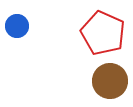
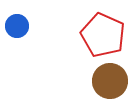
red pentagon: moved 2 px down
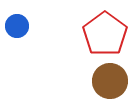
red pentagon: moved 2 px right, 1 px up; rotated 12 degrees clockwise
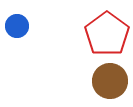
red pentagon: moved 2 px right
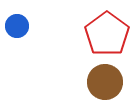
brown circle: moved 5 px left, 1 px down
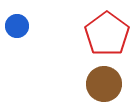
brown circle: moved 1 px left, 2 px down
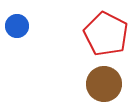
red pentagon: moved 1 px left; rotated 9 degrees counterclockwise
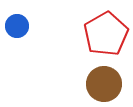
red pentagon: rotated 15 degrees clockwise
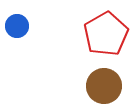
brown circle: moved 2 px down
